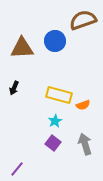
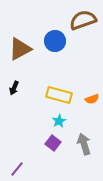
brown triangle: moved 2 px left, 1 px down; rotated 25 degrees counterclockwise
orange semicircle: moved 9 px right, 6 px up
cyan star: moved 4 px right
gray arrow: moved 1 px left
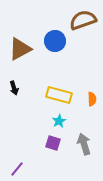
black arrow: rotated 40 degrees counterclockwise
orange semicircle: rotated 72 degrees counterclockwise
purple square: rotated 21 degrees counterclockwise
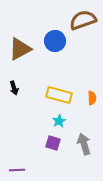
orange semicircle: moved 1 px up
purple line: moved 1 px down; rotated 49 degrees clockwise
